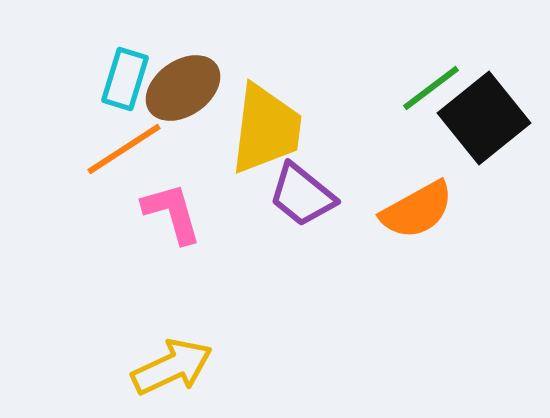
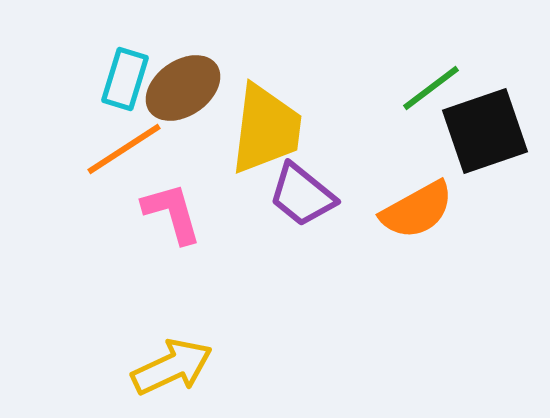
black square: moved 1 px right, 13 px down; rotated 20 degrees clockwise
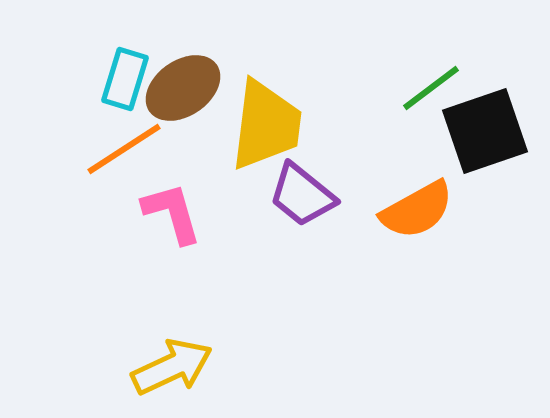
yellow trapezoid: moved 4 px up
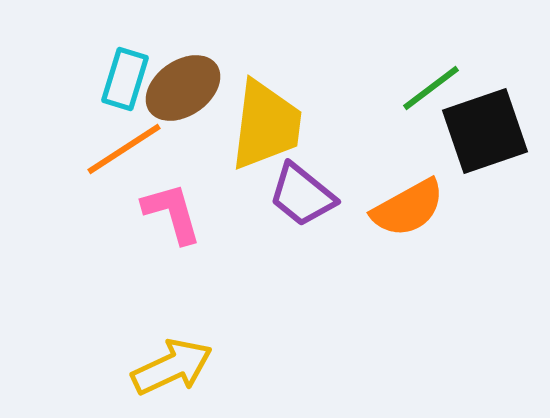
orange semicircle: moved 9 px left, 2 px up
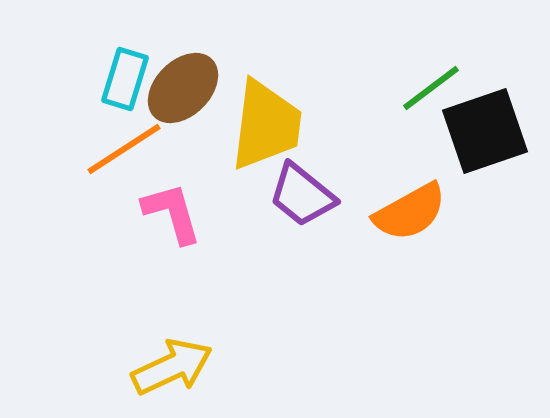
brown ellipse: rotated 10 degrees counterclockwise
orange semicircle: moved 2 px right, 4 px down
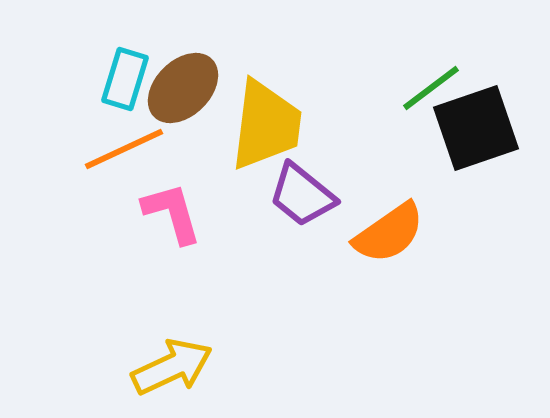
black square: moved 9 px left, 3 px up
orange line: rotated 8 degrees clockwise
orange semicircle: moved 21 px left, 21 px down; rotated 6 degrees counterclockwise
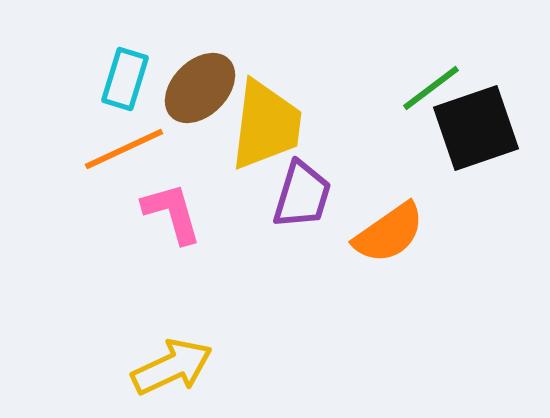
brown ellipse: moved 17 px right
purple trapezoid: rotated 112 degrees counterclockwise
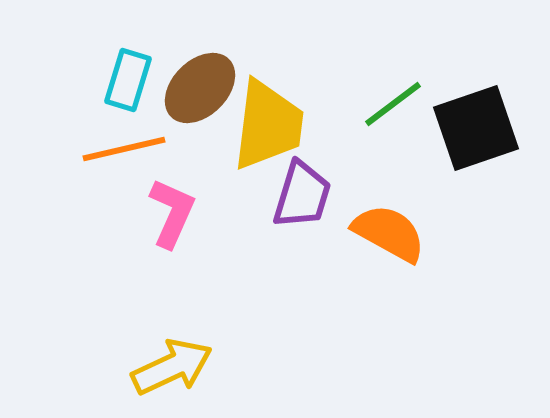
cyan rectangle: moved 3 px right, 1 px down
green line: moved 38 px left, 16 px down
yellow trapezoid: moved 2 px right
orange line: rotated 12 degrees clockwise
pink L-shape: rotated 40 degrees clockwise
orange semicircle: rotated 116 degrees counterclockwise
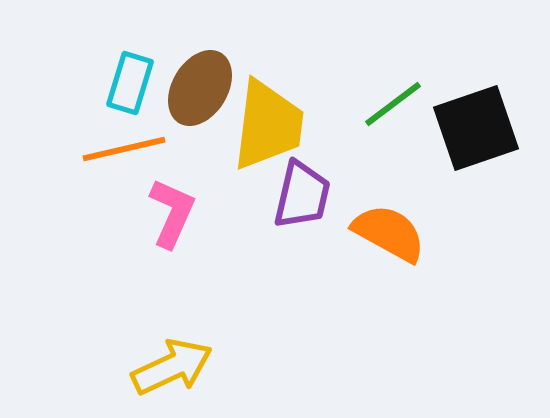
cyan rectangle: moved 2 px right, 3 px down
brown ellipse: rotated 14 degrees counterclockwise
purple trapezoid: rotated 4 degrees counterclockwise
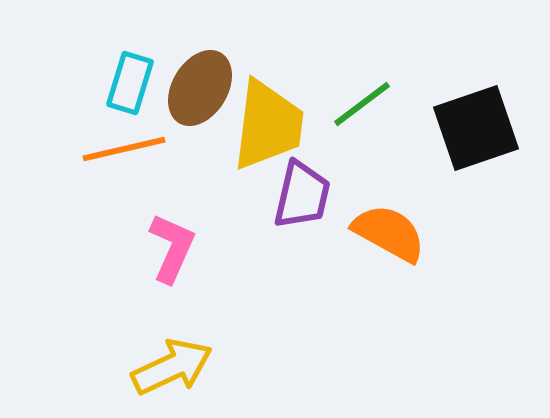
green line: moved 31 px left
pink L-shape: moved 35 px down
